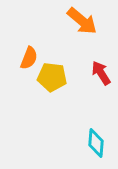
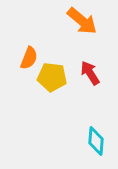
red arrow: moved 11 px left
cyan diamond: moved 2 px up
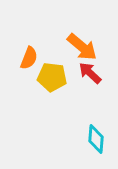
orange arrow: moved 26 px down
red arrow: rotated 15 degrees counterclockwise
cyan diamond: moved 2 px up
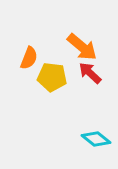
cyan diamond: rotated 56 degrees counterclockwise
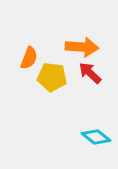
orange arrow: rotated 36 degrees counterclockwise
cyan diamond: moved 2 px up
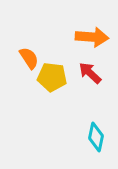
orange arrow: moved 10 px right, 10 px up
orange semicircle: rotated 55 degrees counterclockwise
cyan diamond: rotated 64 degrees clockwise
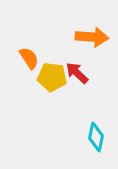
red arrow: moved 13 px left
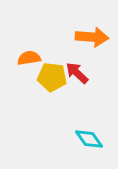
orange semicircle: rotated 65 degrees counterclockwise
cyan diamond: moved 7 px left, 2 px down; rotated 48 degrees counterclockwise
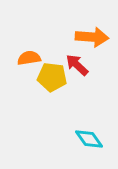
red arrow: moved 8 px up
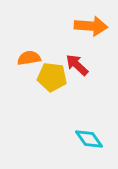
orange arrow: moved 1 px left, 11 px up
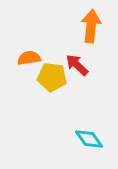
orange arrow: rotated 88 degrees counterclockwise
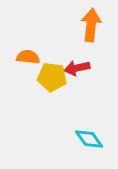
orange arrow: moved 1 px up
orange semicircle: moved 1 px left, 1 px up; rotated 15 degrees clockwise
red arrow: moved 3 px down; rotated 55 degrees counterclockwise
